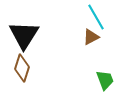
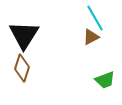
cyan line: moved 1 px left, 1 px down
green trapezoid: rotated 90 degrees clockwise
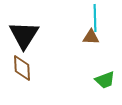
cyan line: rotated 28 degrees clockwise
brown triangle: rotated 30 degrees clockwise
brown diamond: rotated 20 degrees counterclockwise
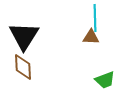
black triangle: moved 1 px down
brown diamond: moved 1 px right, 1 px up
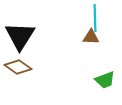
black triangle: moved 4 px left
brown diamond: moved 5 px left; rotated 52 degrees counterclockwise
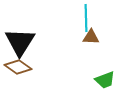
cyan line: moved 9 px left
black triangle: moved 6 px down
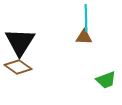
brown triangle: moved 7 px left
green trapezoid: moved 1 px right
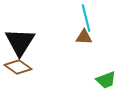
cyan line: rotated 12 degrees counterclockwise
